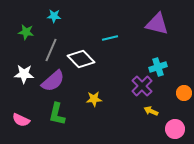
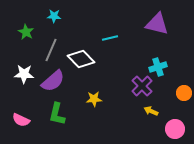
green star: rotated 21 degrees clockwise
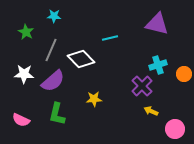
cyan cross: moved 2 px up
orange circle: moved 19 px up
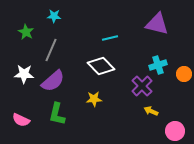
white diamond: moved 20 px right, 7 px down
pink circle: moved 2 px down
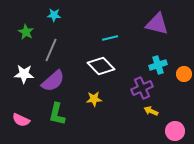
cyan star: moved 1 px up
purple cross: moved 2 px down; rotated 20 degrees clockwise
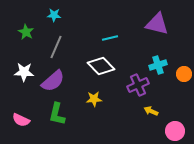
gray line: moved 5 px right, 3 px up
white star: moved 2 px up
purple cross: moved 4 px left, 3 px up
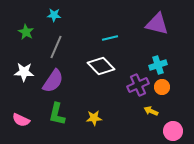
orange circle: moved 22 px left, 13 px down
purple semicircle: rotated 15 degrees counterclockwise
yellow star: moved 19 px down
pink circle: moved 2 px left
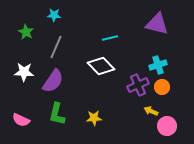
pink circle: moved 6 px left, 5 px up
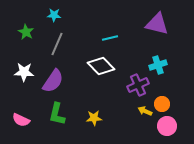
gray line: moved 1 px right, 3 px up
orange circle: moved 17 px down
yellow arrow: moved 6 px left
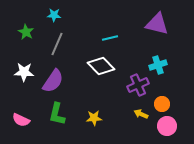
yellow arrow: moved 4 px left, 3 px down
